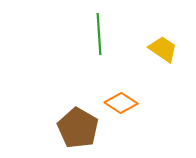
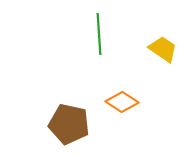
orange diamond: moved 1 px right, 1 px up
brown pentagon: moved 9 px left, 4 px up; rotated 18 degrees counterclockwise
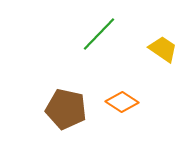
green line: rotated 48 degrees clockwise
brown pentagon: moved 3 px left, 15 px up
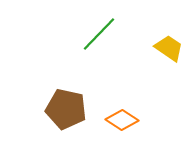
yellow trapezoid: moved 6 px right, 1 px up
orange diamond: moved 18 px down
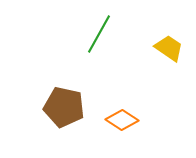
green line: rotated 15 degrees counterclockwise
brown pentagon: moved 2 px left, 2 px up
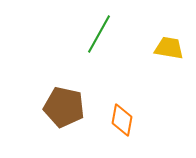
yellow trapezoid: rotated 24 degrees counterclockwise
orange diamond: rotated 68 degrees clockwise
